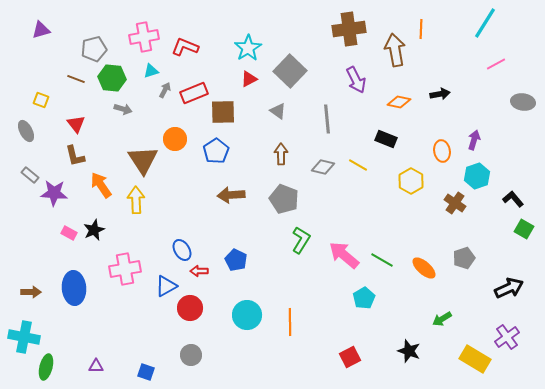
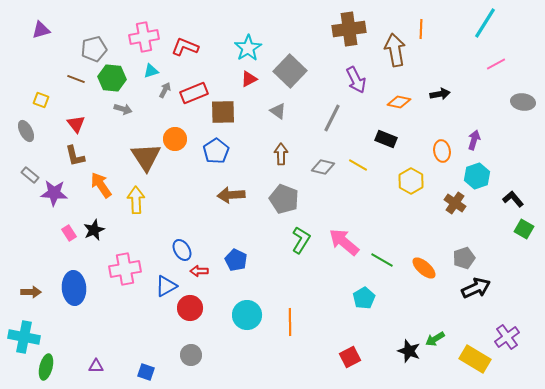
gray line at (327, 119): moved 5 px right, 1 px up; rotated 32 degrees clockwise
brown triangle at (143, 160): moved 3 px right, 3 px up
pink rectangle at (69, 233): rotated 28 degrees clockwise
pink arrow at (344, 255): moved 13 px up
black arrow at (509, 288): moved 33 px left
green arrow at (442, 319): moved 7 px left, 20 px down
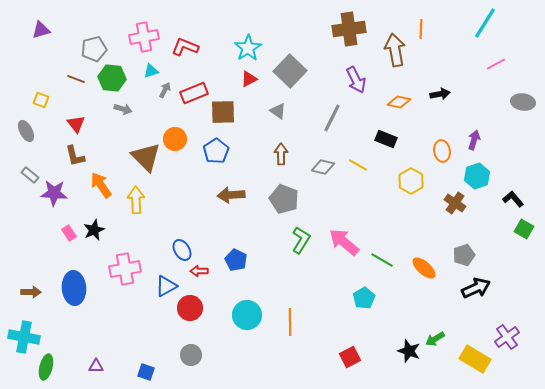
brown triangle at (146, 157): rotated 12 degrees counterclockwise
gray pentagon at (464, 258): moved 3 px up
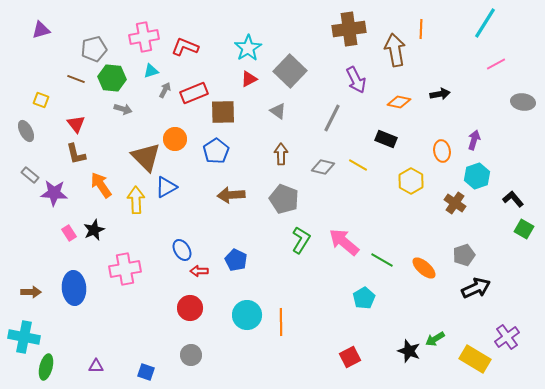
brown L-shape at (75, 156): moved 1 px right, 2 px up
blue triangle at (166, 286): moved 99 px up
orange line at (290, 322): moved 9 px left
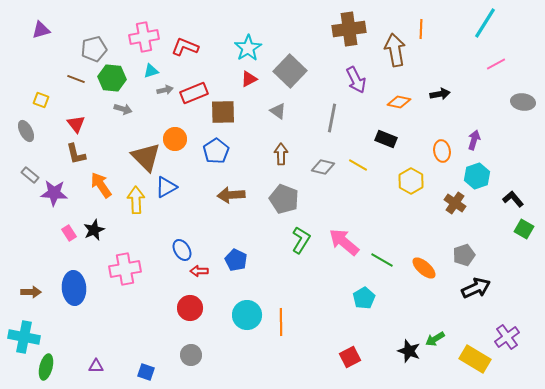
gray arrow at (165, 90): rotated 49 degrees clockwise
gray line at (332, 118): rotated 16 degrees counterclockwise
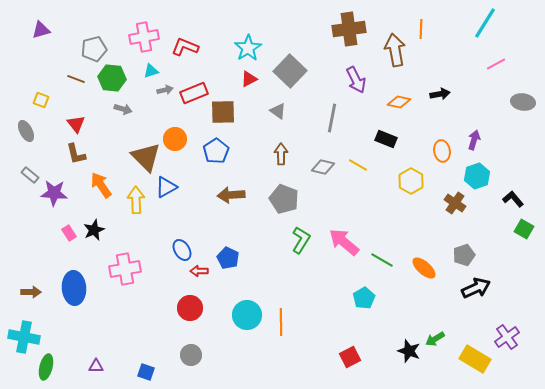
blue pentagon at (236, 260): moved 8 px left, 2 px up
